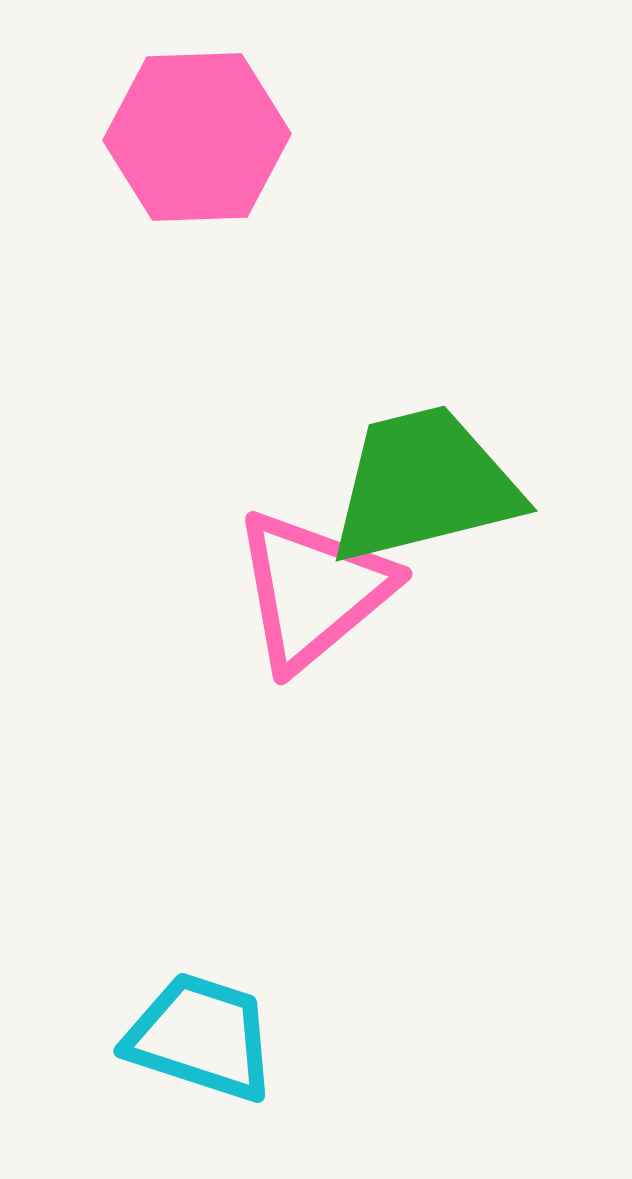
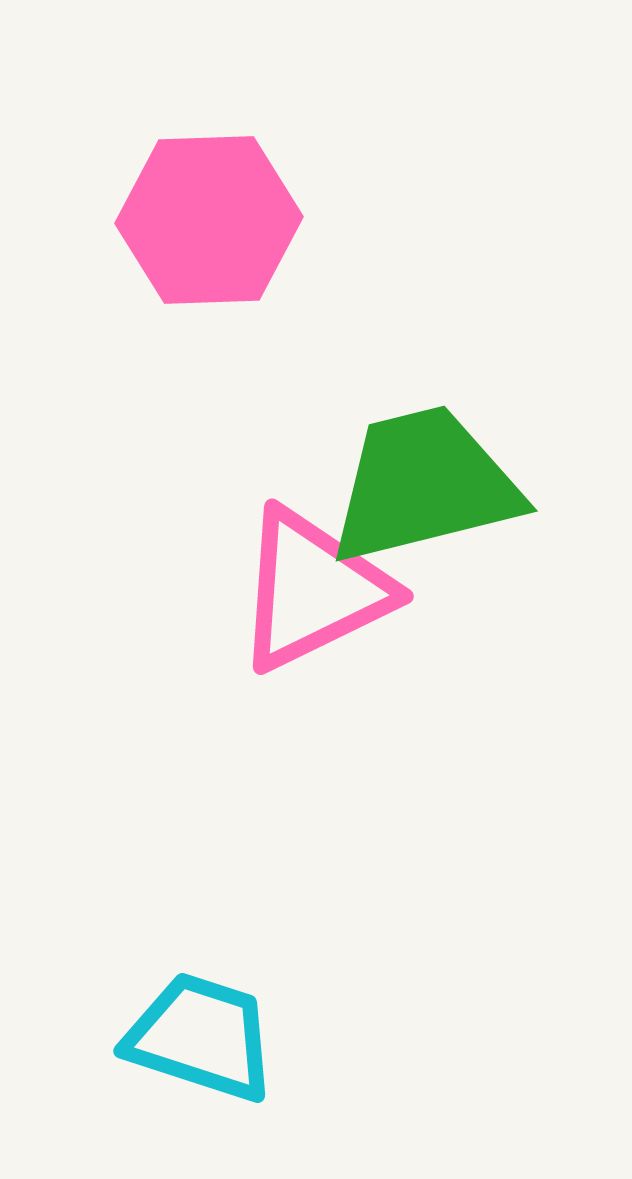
pink hexagon: moved 12 px right, 83 px down
pink triangle: rotated 14 degrees clockwise
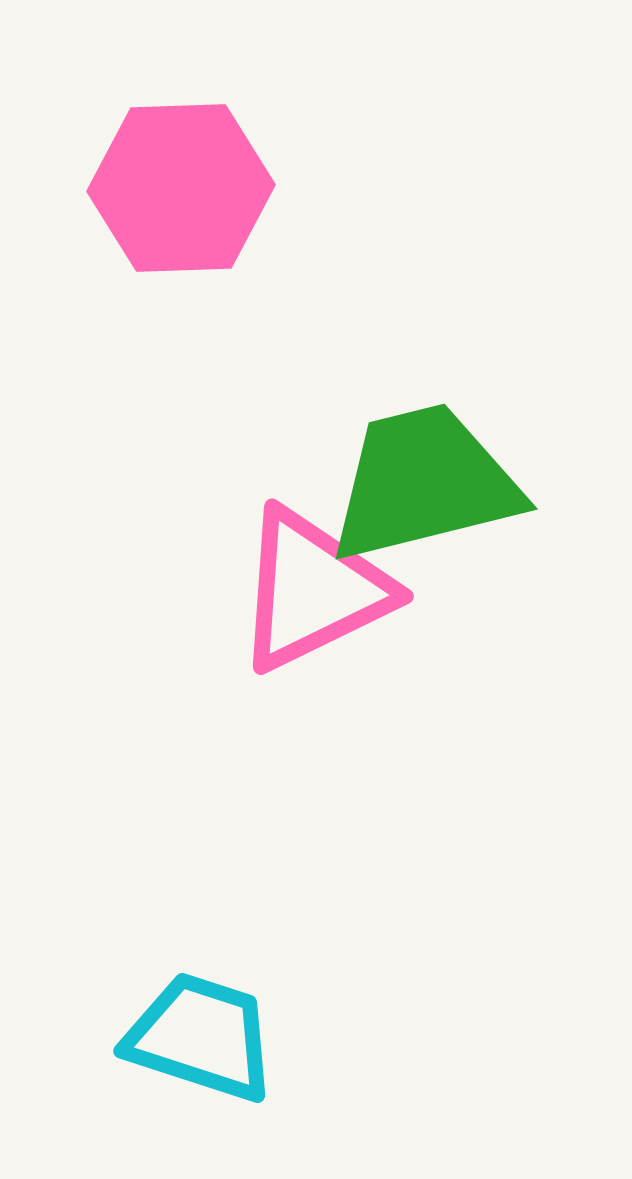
pink hexagon: moved 28 px left, 32 px up
green trapezoid: moved 2 px up
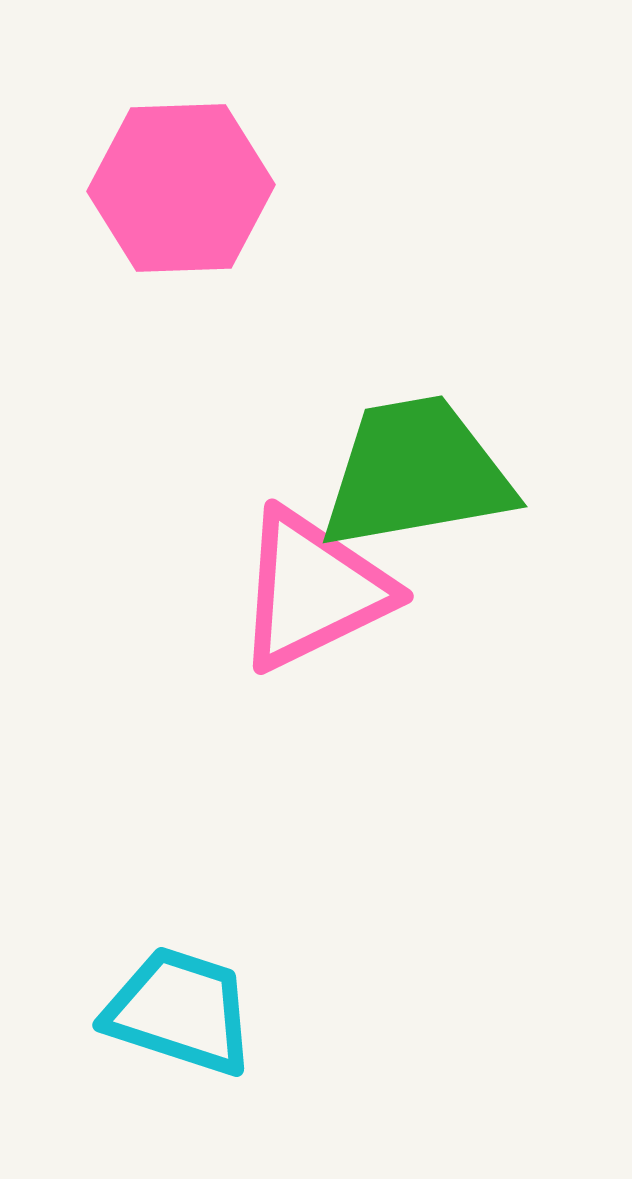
green trapezoid: moved 8 px left, 10 px up; rotated 4 degrees clockwise
cyan trapezoid: moved 21 px left, 26 px up
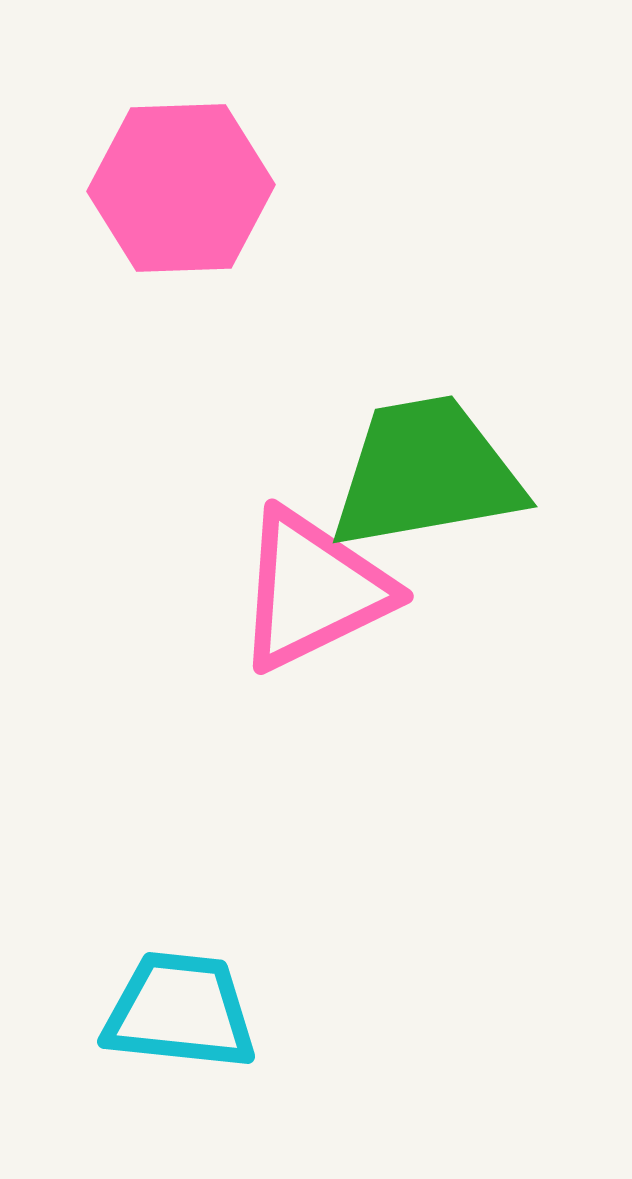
green trapezoid: moved 10 px right
cyan trapezoid: rotated 12 degrees counterclockwise
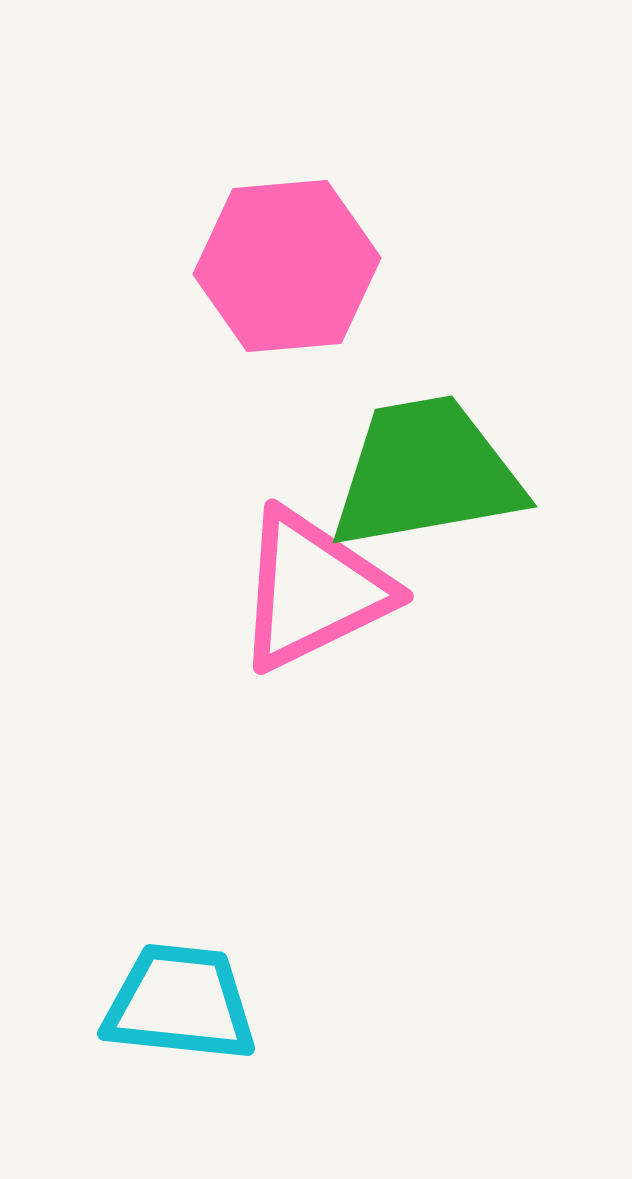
pink hexagon: moved 106 px right, 78 px down; rotated 3 degrees counterclockwise
cyan trapezoid: moved 8 px up
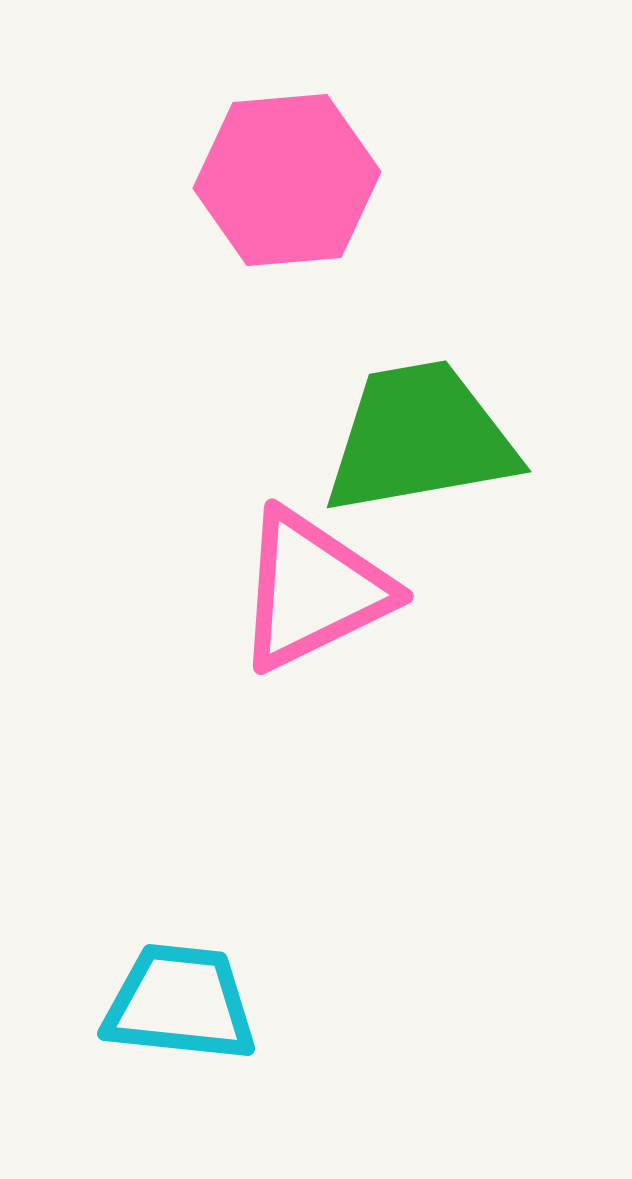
pink hexagon: moved 86 px up
green trapezoid: moved 6 px left, 35 px up
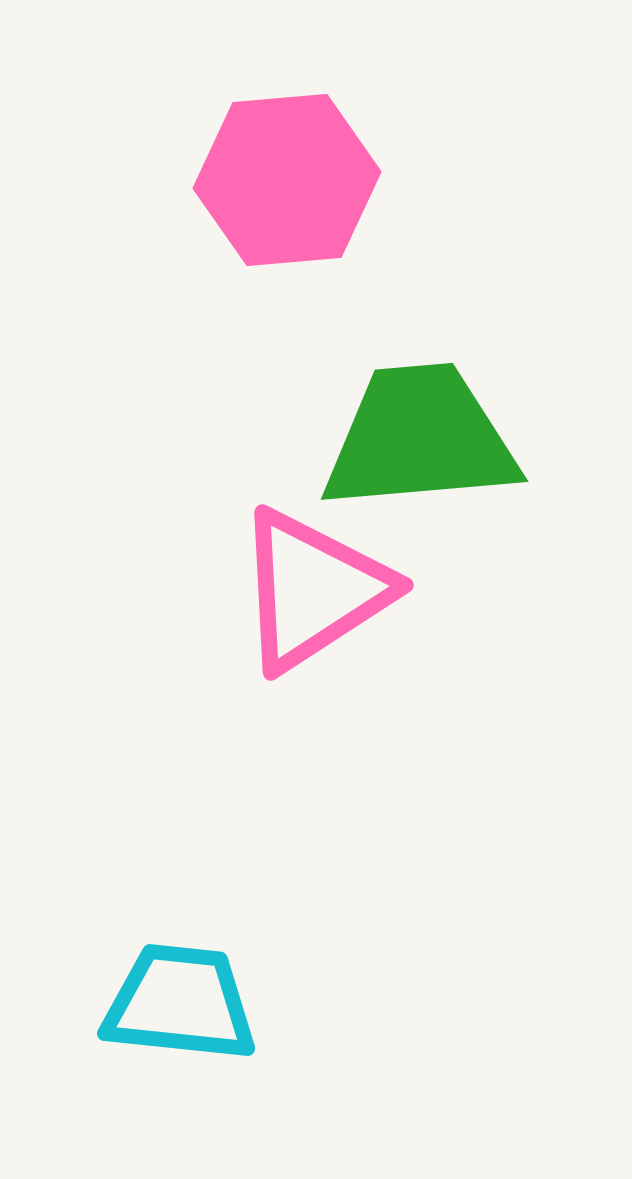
green trapezoid: rotated 5 degrees clockwise
pink triangle: rotated 7 degrees counterclockwise
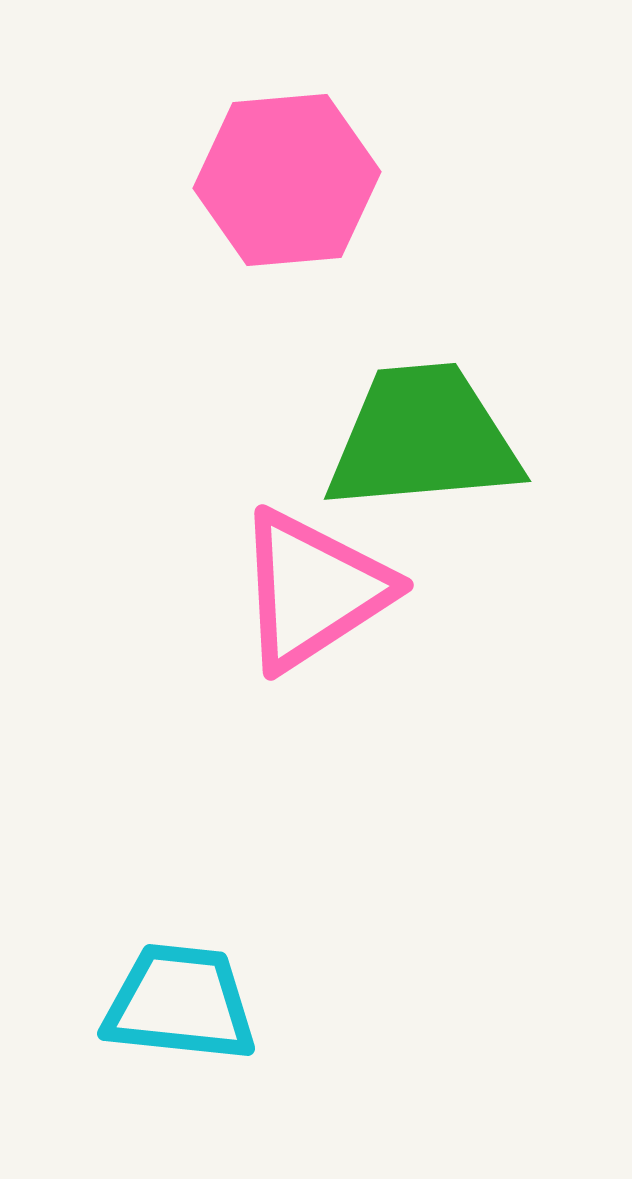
green trapezoid: moved 3 px right
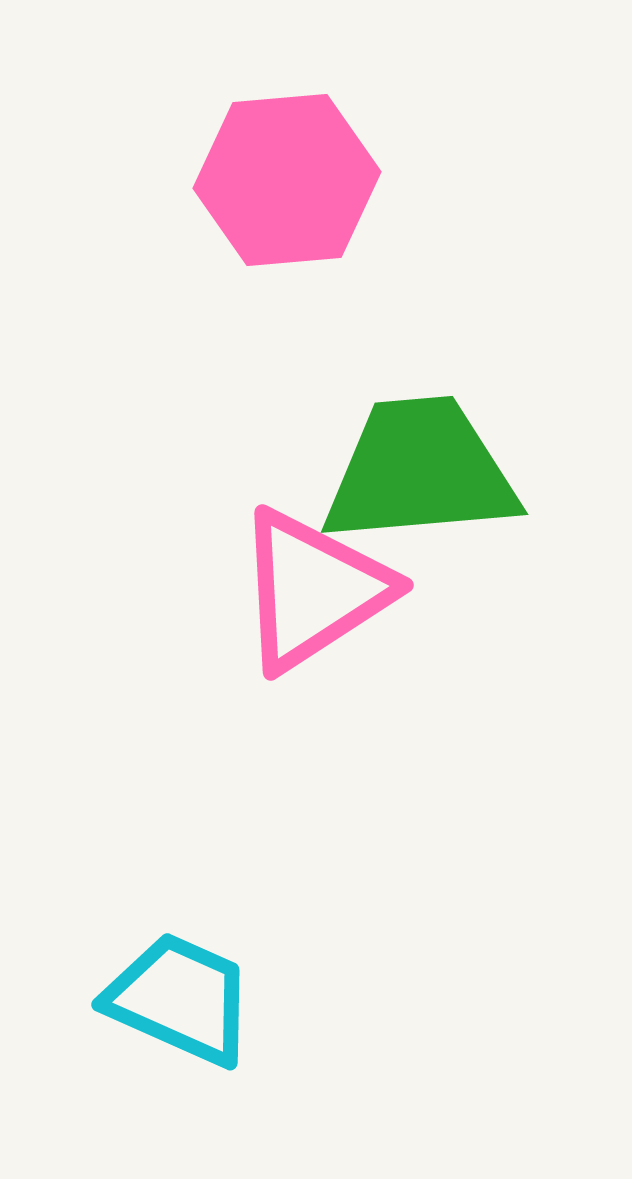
green trapezoid: moved 3 px left, 33 px down
cyan trapezoid: moved 4 px up; rotated 18 degrees clockwise
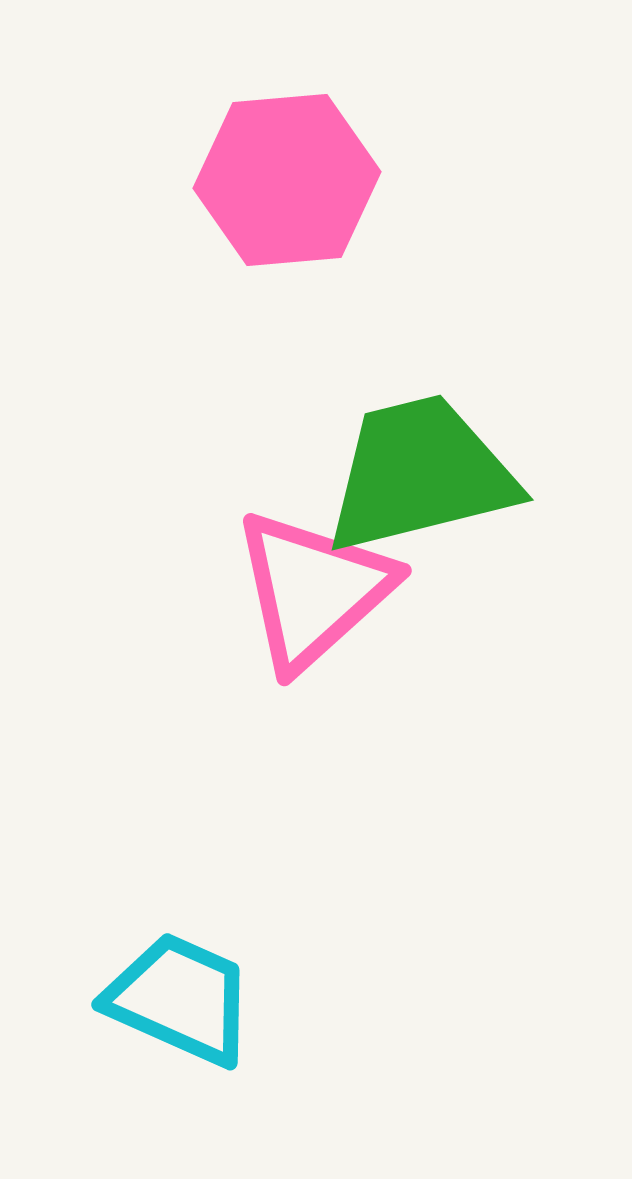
green trapezoid: moved 3 px down; rotated 9 degrees counterclockwise
pink triangle: rotated 9 degrees counterclockwise
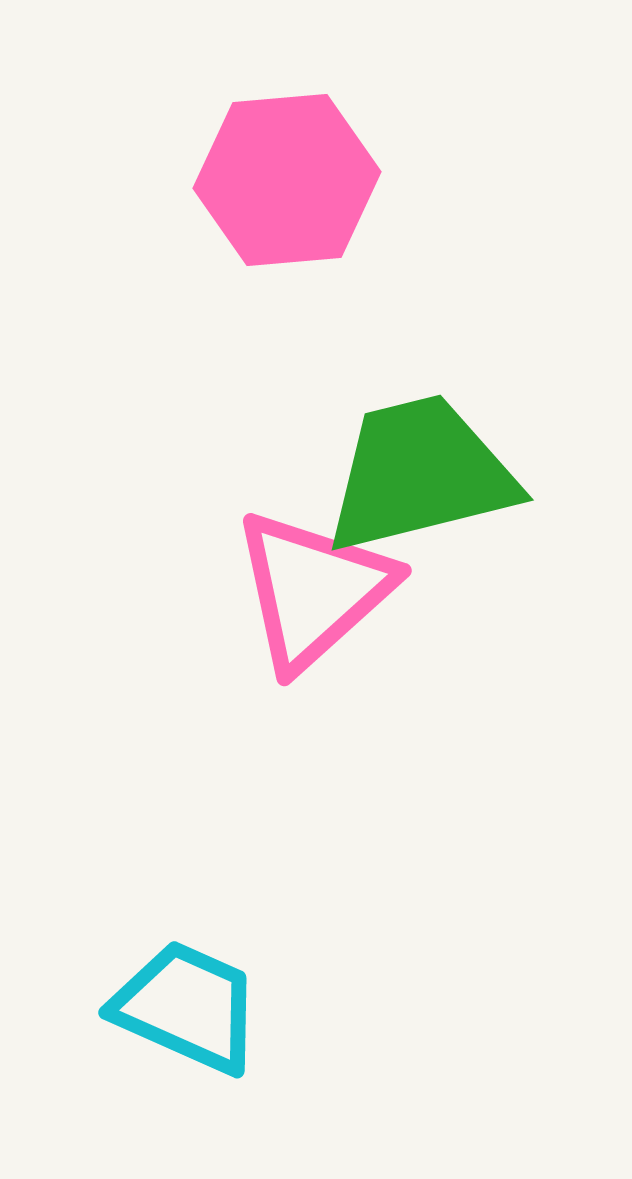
cyan trapezoid: moved 7 px right, 8 px down
